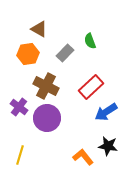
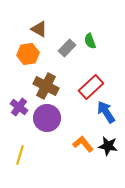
gray rectangle: moved 2 px right, 5 px up
blue arrow: rotated 90 degrees clockwise
orange L-shape: moved 13 px up
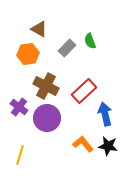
red rectangle: moved 7 px left, 4 px down
blue arrow: moved 1 px left, 2 px down; rotated 20 degrees clockwise
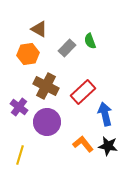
red rectangle: moved 1 px left, 1 px down
purple circle: moved 4 px down
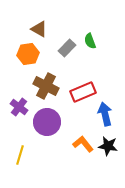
red rectangle: rotated 20 degrees clockwise
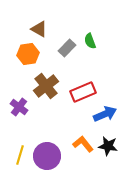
brown cross: rotated 25 degrees clockwise
blue arrow: rotated 80 degrees clockwise
purple circle: moved 34 px down
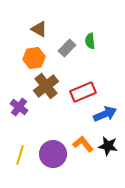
green semicircle: rotated 14 degrees clockwise
orange hexagon: moved 6 px right, 4 px down
purple circle: moved 6 px right, 2 px up
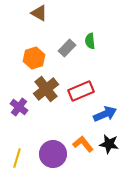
brown triangle: moved 16 px up
orange hexagon: rotated 10 degrees counterclockwise
brown cross: moved 3 px down
red rectangle: moved 2 px left, 1 px up
black star: moved 1 px right, 2 px up
yellow line: moved 3 px left, 3 px down
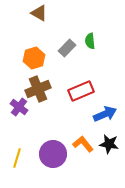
brown cross: moved 8 px left; rotated 15 degrees clockwise
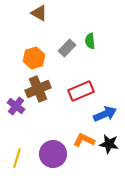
purple cross: moved 3 px left, 1 px up
orange L-shape: moved 1 px right, 4 px up; rotated 25 degrees counterclockwise
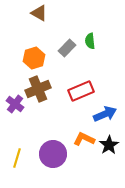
purple cross: moved 1 px left, 2 px up
orange L-shape: moved 1 px up
black star: moved 1 px down; rotated 30 degrees clockwise
